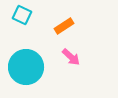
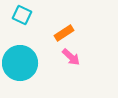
orange rectangle: moved 7 px down
cyan circle: moved 6 px left, 4 px up
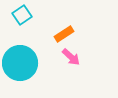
cyan square: rotated 30 degrees clockwise
orange rectangle: moved 1 px down
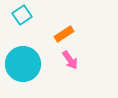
pink arrow: moved 1 px left, 3 px down; rotated 12 degrees clockwise
cyan circle: moved 3 px right, 1 px down
